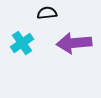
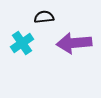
black semicircle: moved 3 px left, 4 px down
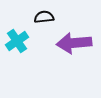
cyan cross: moved 5 px left, 2 px up
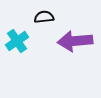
purple arrow: moved 1 px right, 2 px up
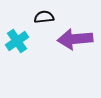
purple arrow: moved 2 px up
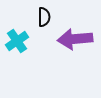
black semicircle: rotated 96 degrees clockwise
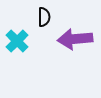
cyan cross: rotated 10 degrees counterclockwise
